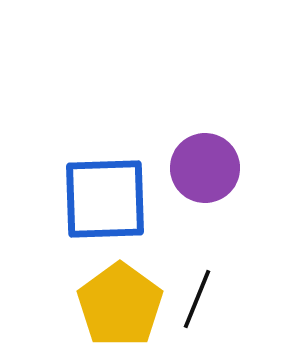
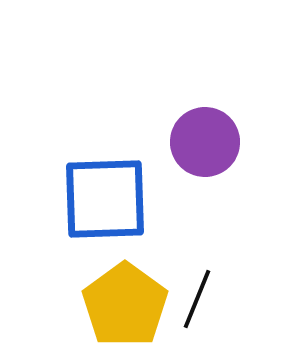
purple circle: moved 26 px up
yellow pentagon: moved 5 px right
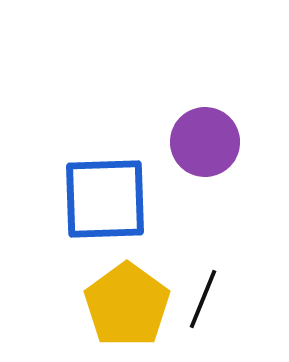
black line: moved 6 px right
yellow pentagon: moved 2 px right
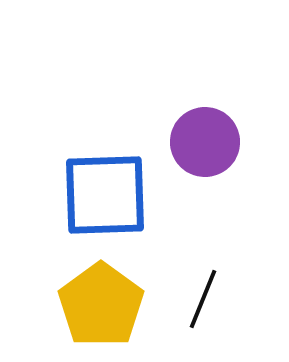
blue square: moved 4 px up
yellow pentagon: moved 26 px left
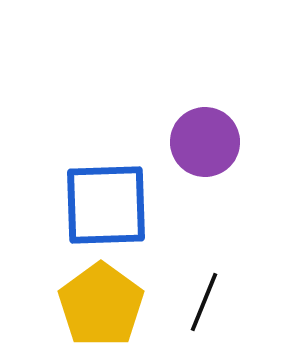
blue square: moved 1 px right, 10 px down
black line: moved 1 px right, 3 px down
